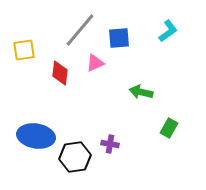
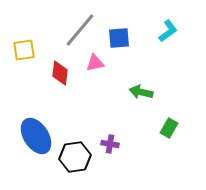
pink triangle: rotated 12 degrees clockwise
blue ellipse: rotated 48 degrees clockwise
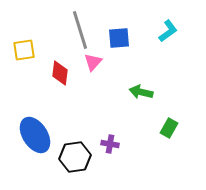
gray line: rotated 57 degrees counterclockwise
pink triangle: moved 2 px left, 1 px up; rotated 36 degrees counterclockwise
blue ellipse: moved 1 px left, 1 px up
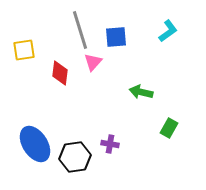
blue square: moved 3 px left, 1 px up
blue ellipse: moved 9 px down
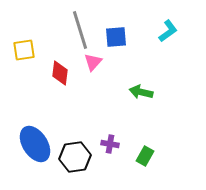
green rectangle: moved 24 px left, 28 px down
